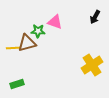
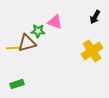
yellow cross: moved 14 px up
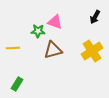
brown triangle: moved 26 px right, 7 px down
green rectangle: rotated 40 degrees counterclockwise
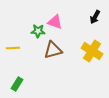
yellow cross: rotated 25 degrees counterclockwise
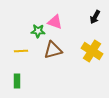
yellow line: moved 8 px right, 3 px down
green rectangle: moved 3 px up; rotated 32 degrees counterclockwise
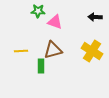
black arrow: rotated 64 degrees clockwise
green star: moved 20 px up
green rectangle: moved 24 px right, 15 px up
